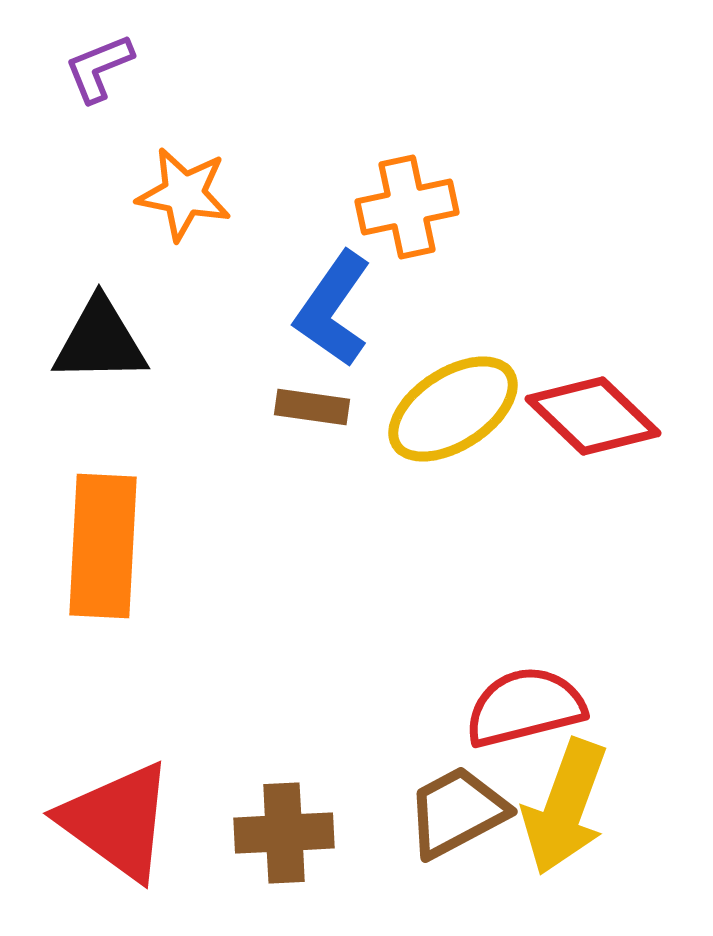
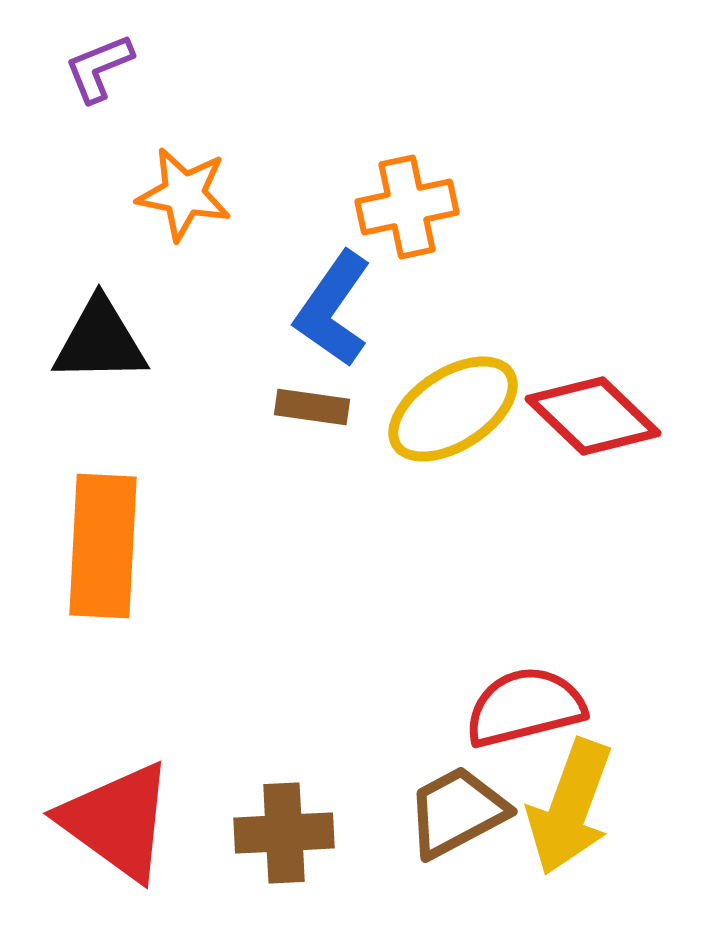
yellow arrow: moved 5 px right
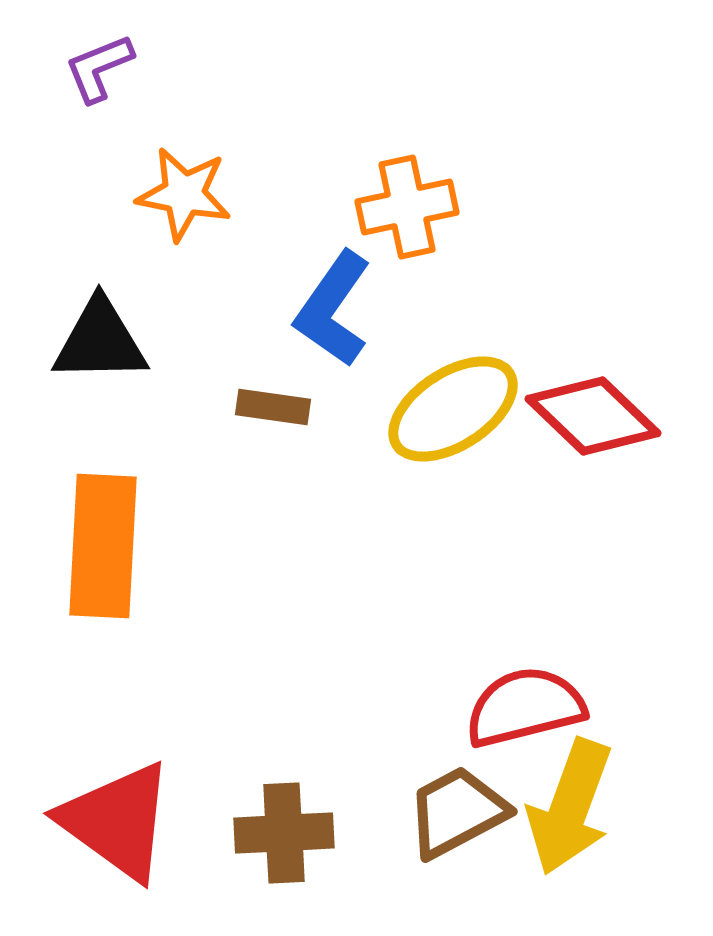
brown rectangle: moved 39 px left
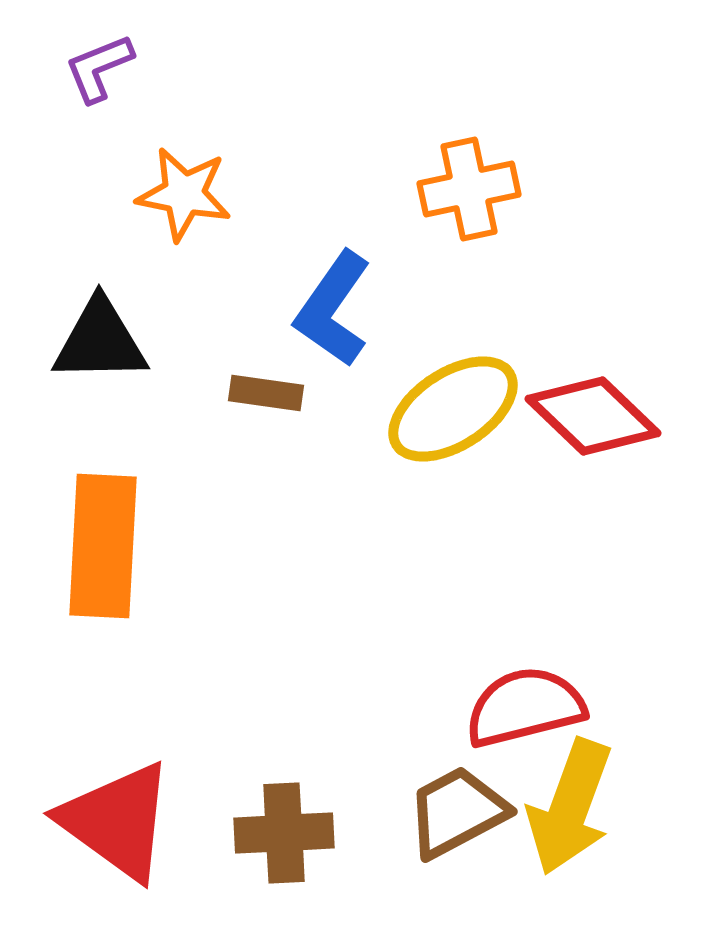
orange cross: moved 62 px right, 18 px up
brown rectangle: moved 7 px left, 14 px up
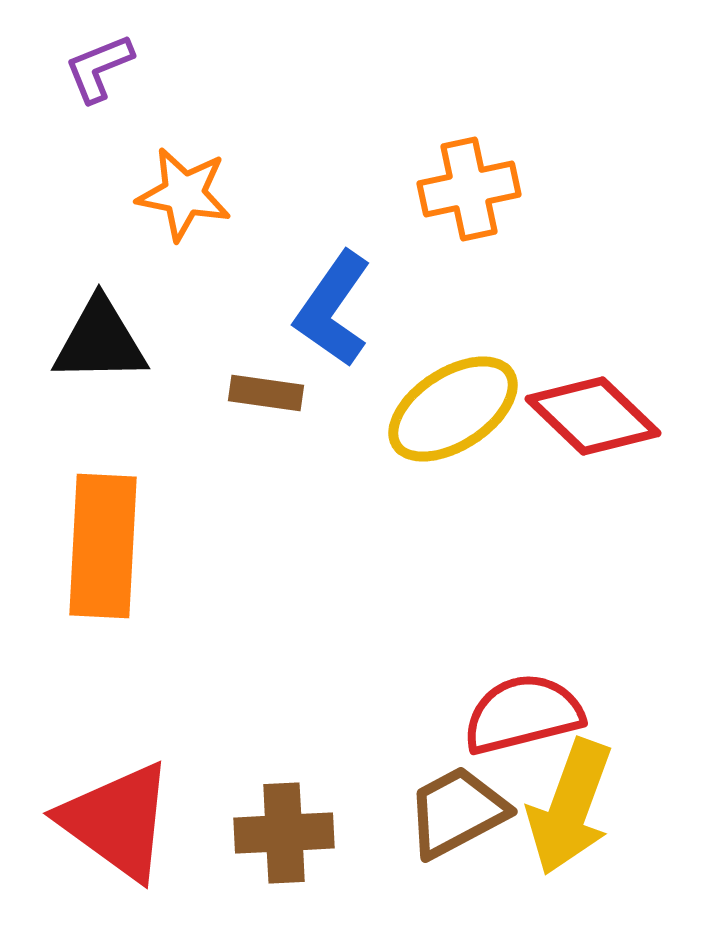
red semicircle: moved 2 px left, 7 px down
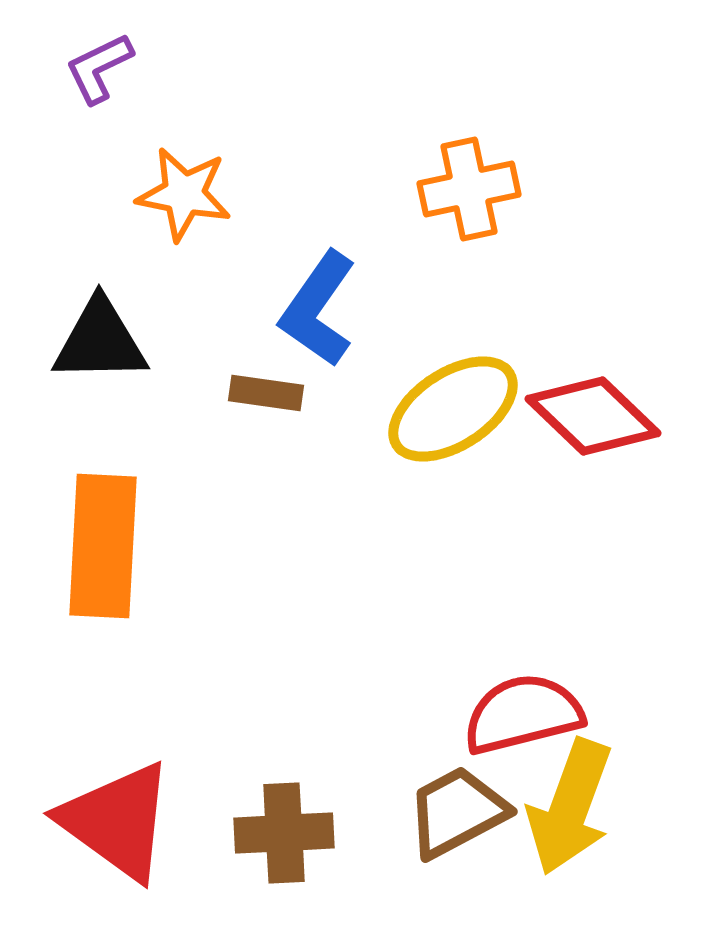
purple L-shape: rotated 4 degrees counterclockwise
blue L-shape: moved 15 px left
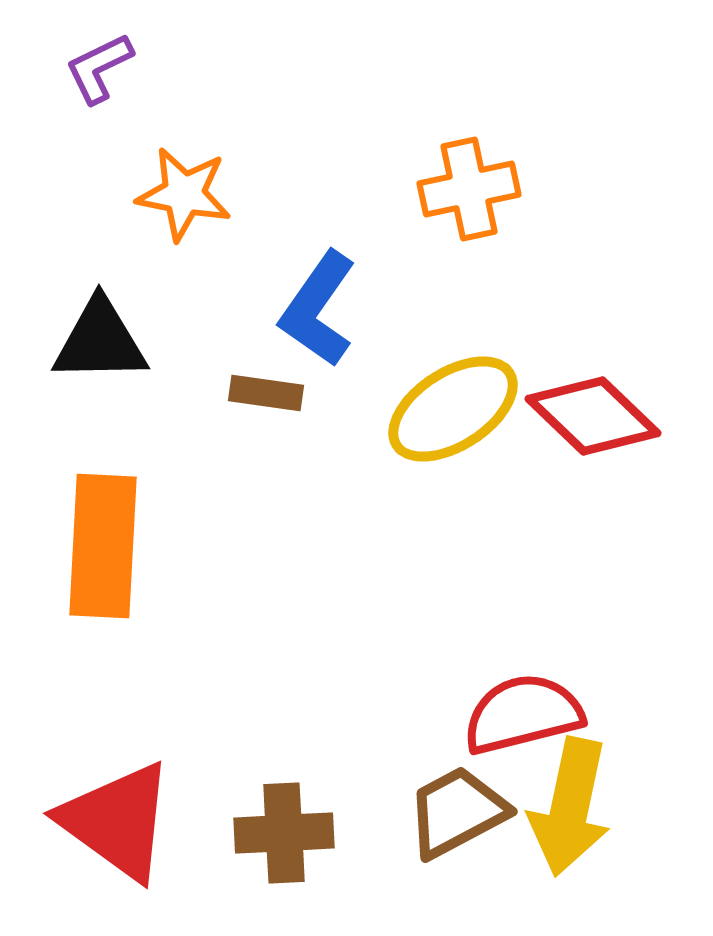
yellow arrow: rotated 8 degrees counterclockwise
